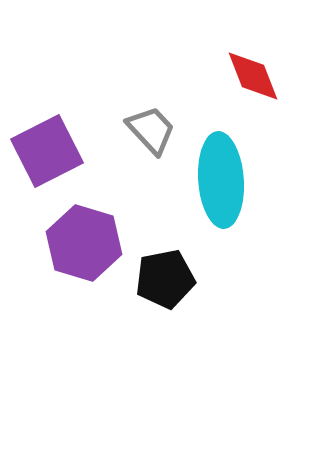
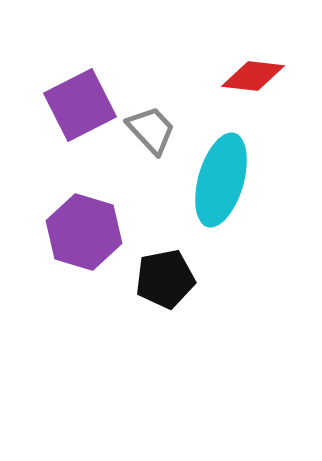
red diamond: rotated 62 degrees counterclockwise
purple square: moved 33 px right, 46 px up
cyan ellipse: rotated 20 degrees clockwise
purple hexagon: moved 11 px up
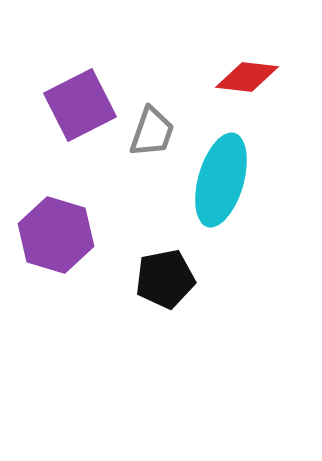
red diamond: moved 6 px left, 1 px down
gray trapezoid: moved 1 px right, 2 px down; rotated 62 degrees clockwise
purple hexagon: moved 28 px left, 3 px down
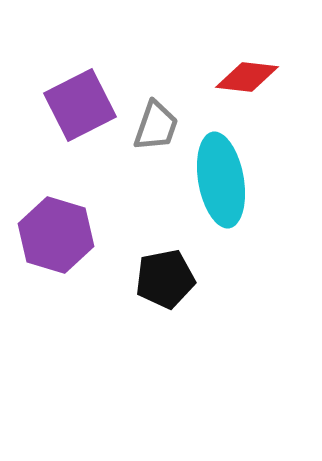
gray trapezoid: moved 4 px right, 6 px up
cyan ellipse: rotated 26 degrees counterclockwise
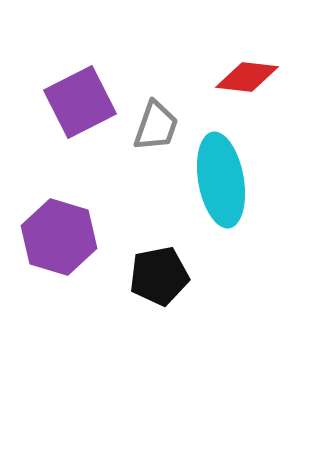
purple square: moved 3 px up
purple hexagon: moved 3 px right, 2 px down
black pentagon: moved 6 px left, 3 px up
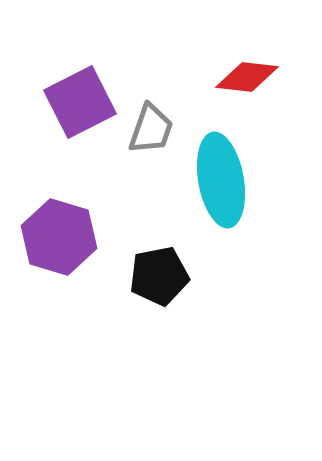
gray trapezoid: moved 5 px left, 3 px down
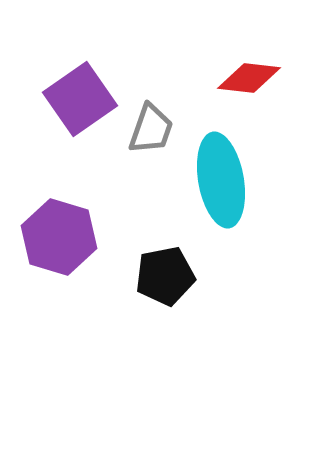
red diamond: moved 2 px right, 1 px down
purple square: moved 3 px up; rotated 8 degrees counterclockwise
black pentagon: moved 6 px right
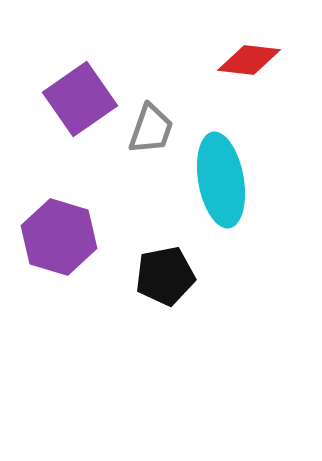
red diamond: moved 18 px up
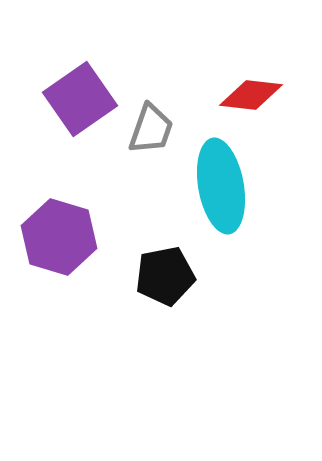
red diamond: moved 2 px right, 35 px down
cyan ellipse: moved 6 px down
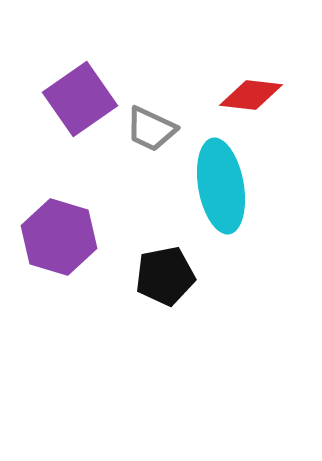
gray trapezoid: rotated 96 degrees clockwise
